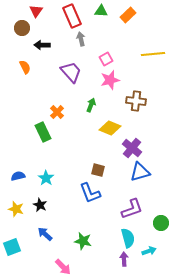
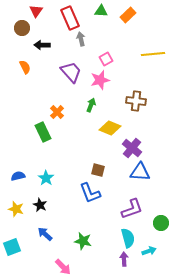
red rectangle: moved 2 px left, 2 px down
pink star: moved 10 px left
blue triangle: rotated 20 degrees clockwise
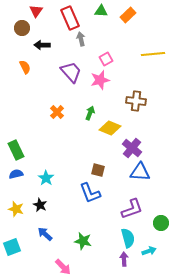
green arrow: moved 1 px left, 8 px down
green rectangle: moved 27 px left, 18 px down
blue semicircle: moved 2 px left, 2 px up
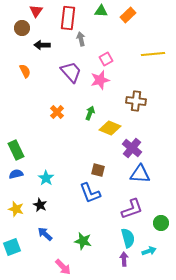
red rectangle: moved 2 px left; rotated 30 degrees clockwise
orange semicircle: moved 4 px down
blue triangle: moved 2 px down
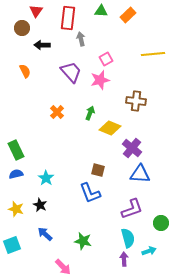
cyan square: moved 2 px up
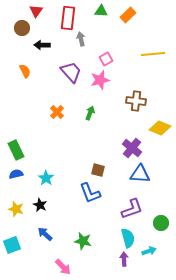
yellow diamond: moved 50 px right
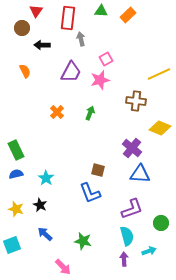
yellow line: moved 6 px right, 20 px down; rotated 20 degrees counterclockwise
purple trapezoid: rotated 70 degrees clockwise
cyan semicircle: moved 1 px left, 2 px up
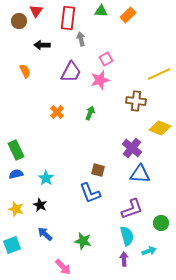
brown circle: moved 3 px left, 7 px up
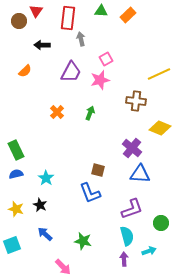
orange semicircle: rotated 72 degrees clockwise
